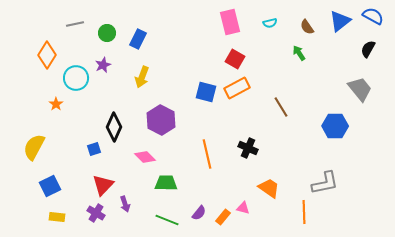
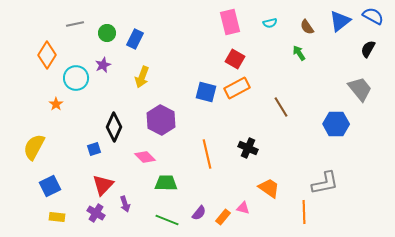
blue rectangle at (138, 39): moved 3 px left
blue hexagon at (335, 126): moved 1 px right, 2 px up
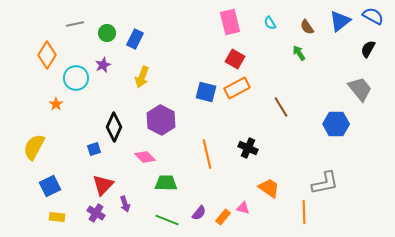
cyan semicircle at (270, 23): rotated 72 degrees clockwise
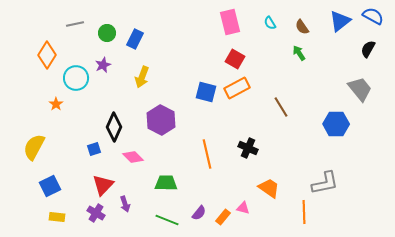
brown semicircle at (307, 27): moved 5 px left
pink diamond at (145, 157): moved 12 px left
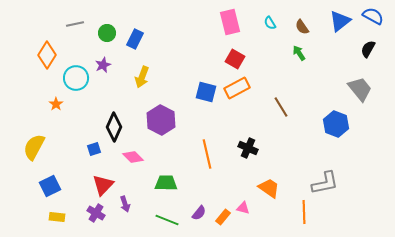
blue hexagon at (336, 124): rotated 20 degrees clockwise
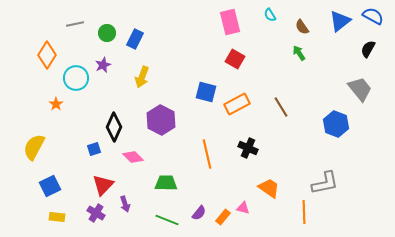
cyan semicircle at (270, 23): moved 8 px up
orange rectangle at (237, 88): moved 16 px down
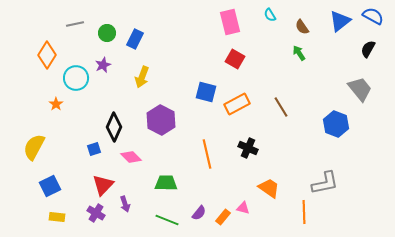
pink diamond at (133, 157): moved 2 px left
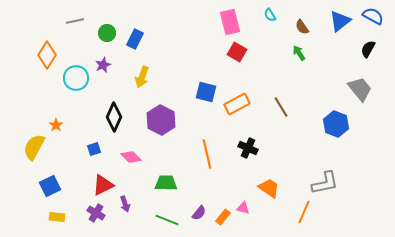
gray line at (75, 24): moved 3 px up
red square at (235, 59): moved 2 px right, 7 px up
orange star at (56, 104): moved 21 px down
black diamond at (114, 127): moved 10 px up
red triangle at (103, 185): rotated 20 degrees clockwise
orange line at (304, 212): rotated 25 degrees clockwise
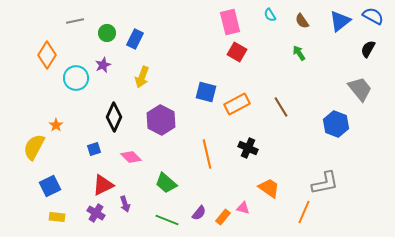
brown semicircle at (302, 27): moved 6 px up
green trapezoid at (166, 183): rotated 140 degrees counterclockwise
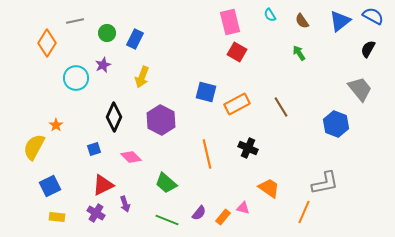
orange diamond at (47, 55): moved 12 px up
